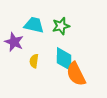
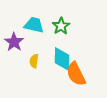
green star: rotated 18 degrees counterclockwise
purple star: rotated 12 degrees clockwise
cyan diamond: moved 2 px left
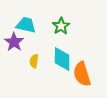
cyan trapezoid: moved 8 px left
orange semicircle: moved 6 px right; rotated 10 degrees clockwise
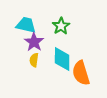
purple star: moved 20 px right
yellow semicircle: moved 1 px up
orange semicircle: moved 1 px left, 1 px up
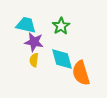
purple star: rotated 24 degrees counterclockwise
cyan diamond: rotated 15 degrees counterclockwise
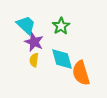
cyan trapezoid: rotated 30 degrees clockwise
purple star: rotated 12 degrees clockwise
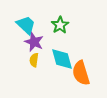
green star: moved 1 px left, 1 px up
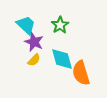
yellow semicircle: rotated 144 degrees counterclockwise
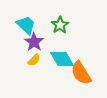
purple star: rotated 12 degrees clockwise
cyan diamond: rotated 15 degrees counterclockwise
orange semicircle: rotated 15 degrees counterclockwise
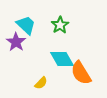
purple star: moved 18 px left
yellow semicircle: moved 7 px right, 23 px down
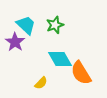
green star: moved 5 px left; rotated 12 degrees clockwise
purple star: moved 1 px left
cyan diamond: moved 2 px left
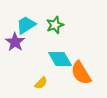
cyan trapezoid: rotated 75 degrees counterclockwise
